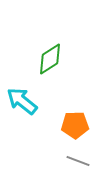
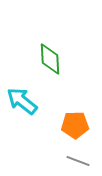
green diamond: rotated 60 degrees counterclockwise
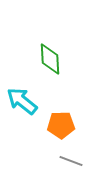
orange pentagon: moved 14 px left
gray line: moved 7 px left
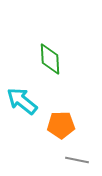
gray line: moved 6 px right, 1 px up; rotated 10 degrees counterclockwise
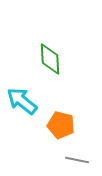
orange pentagon: rotated 16 degrees clockwise
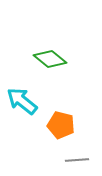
green diamond: rotated 48 degrees counterclockwise
gray line: rotated 15 degrees counterclockwise
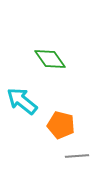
green diamond: rotated 16 degrees clockwise
gray line: moved 4 px up
